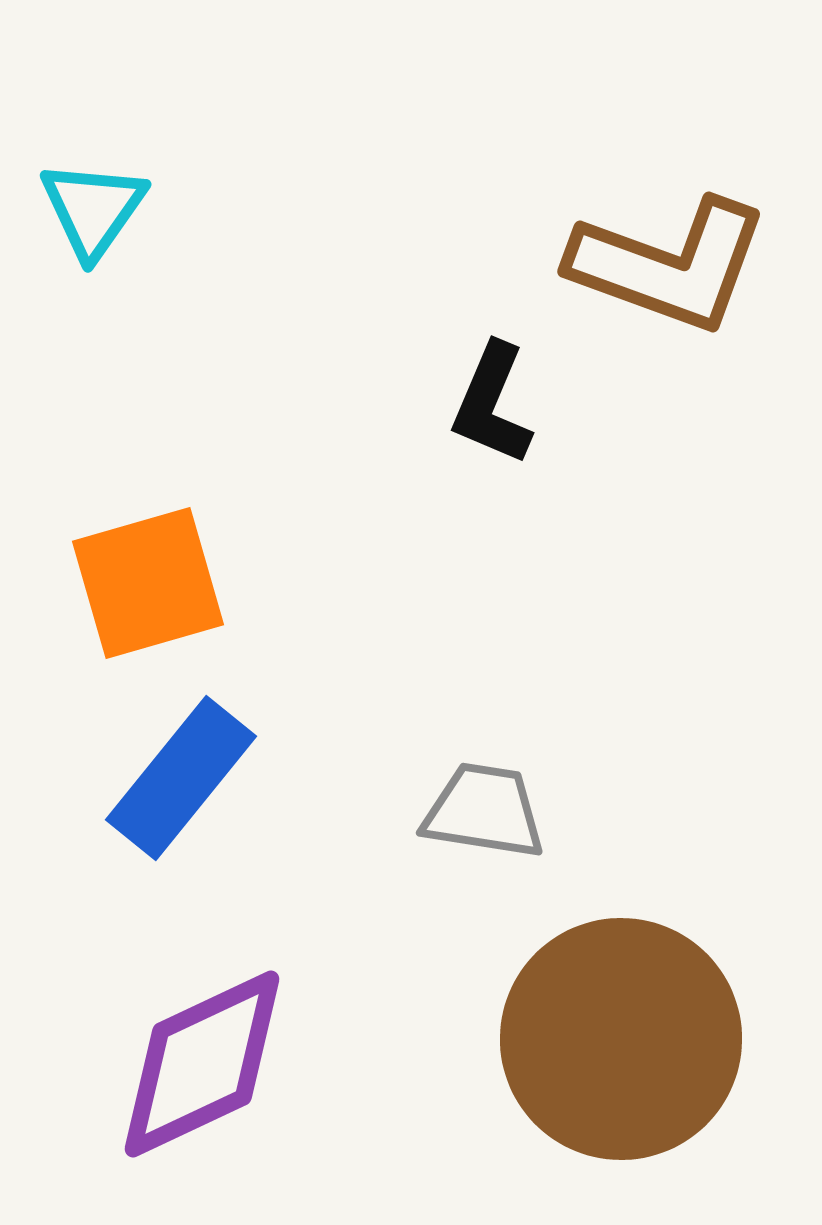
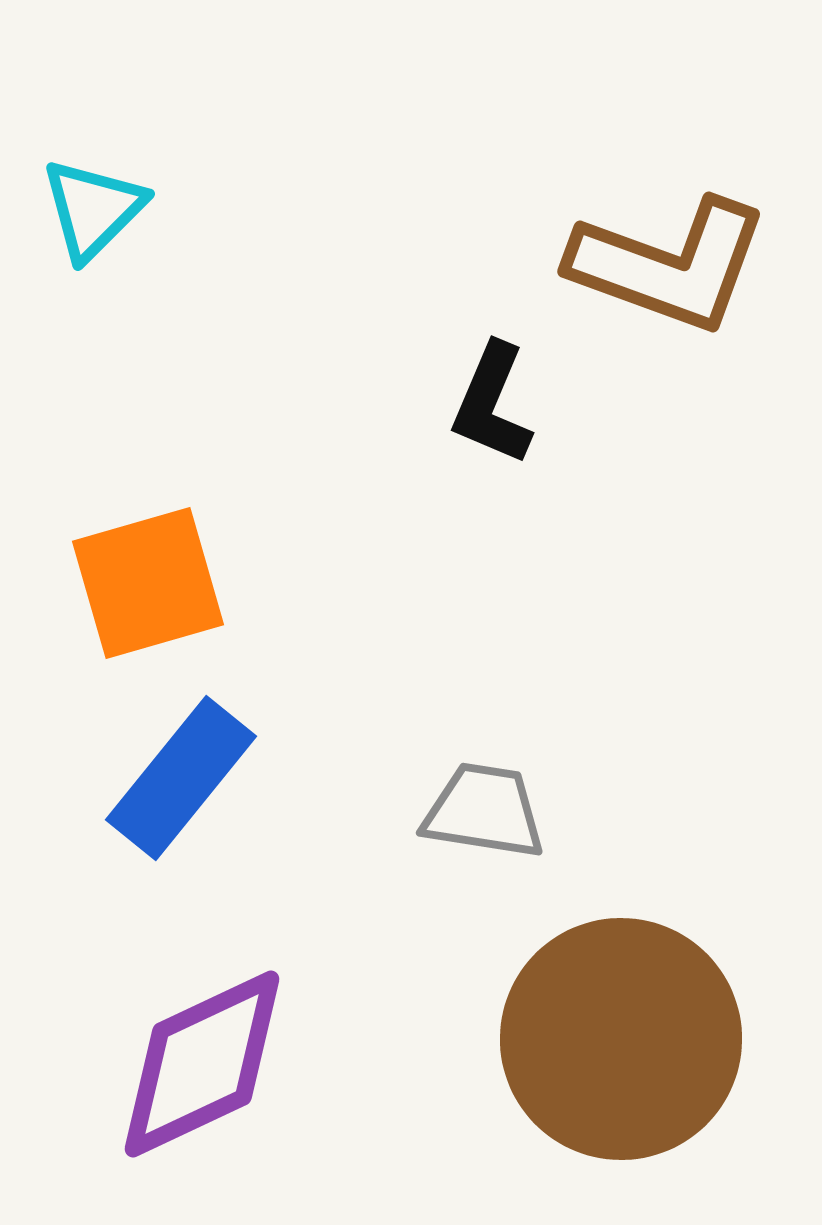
cyan triangle: rotated 10 degrees clockwise
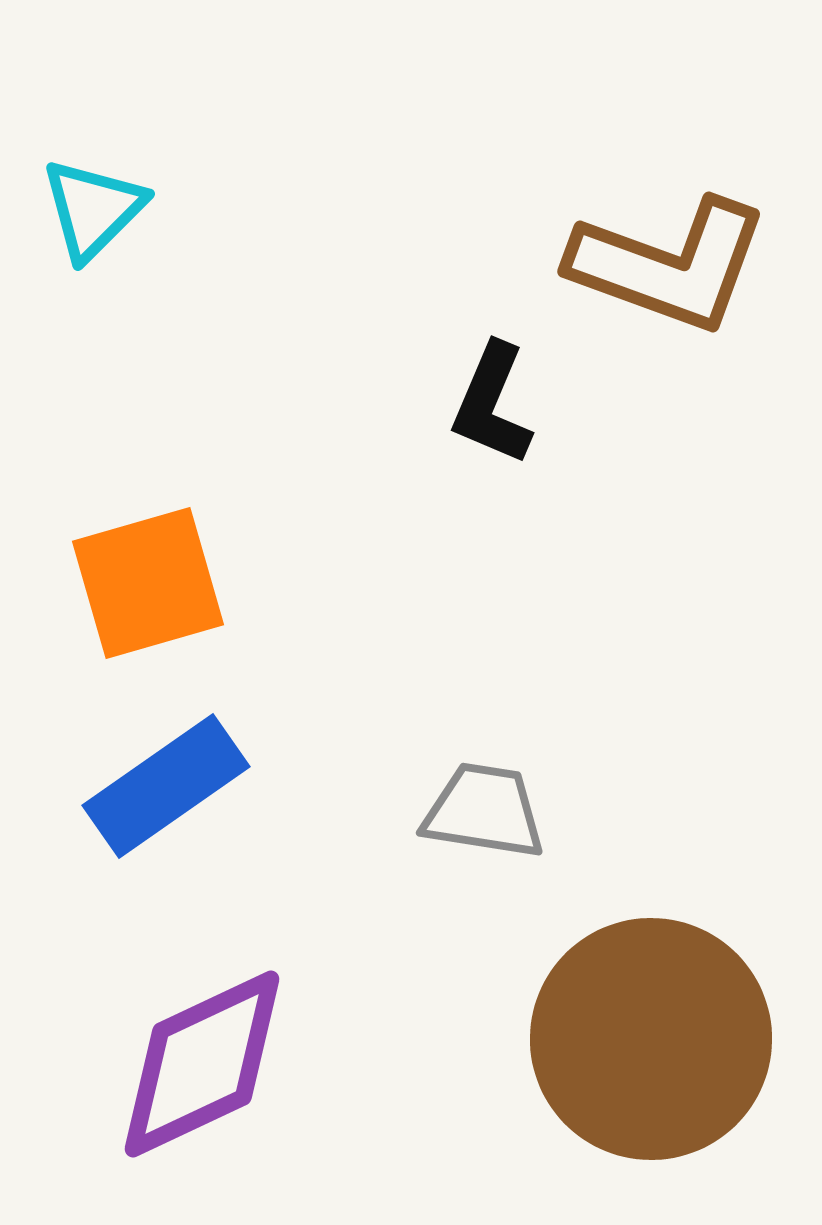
blue rectangle: moved 15 px left, 8 px down; rotated 16 degrees clockwise
brown circle: moved 30 px right
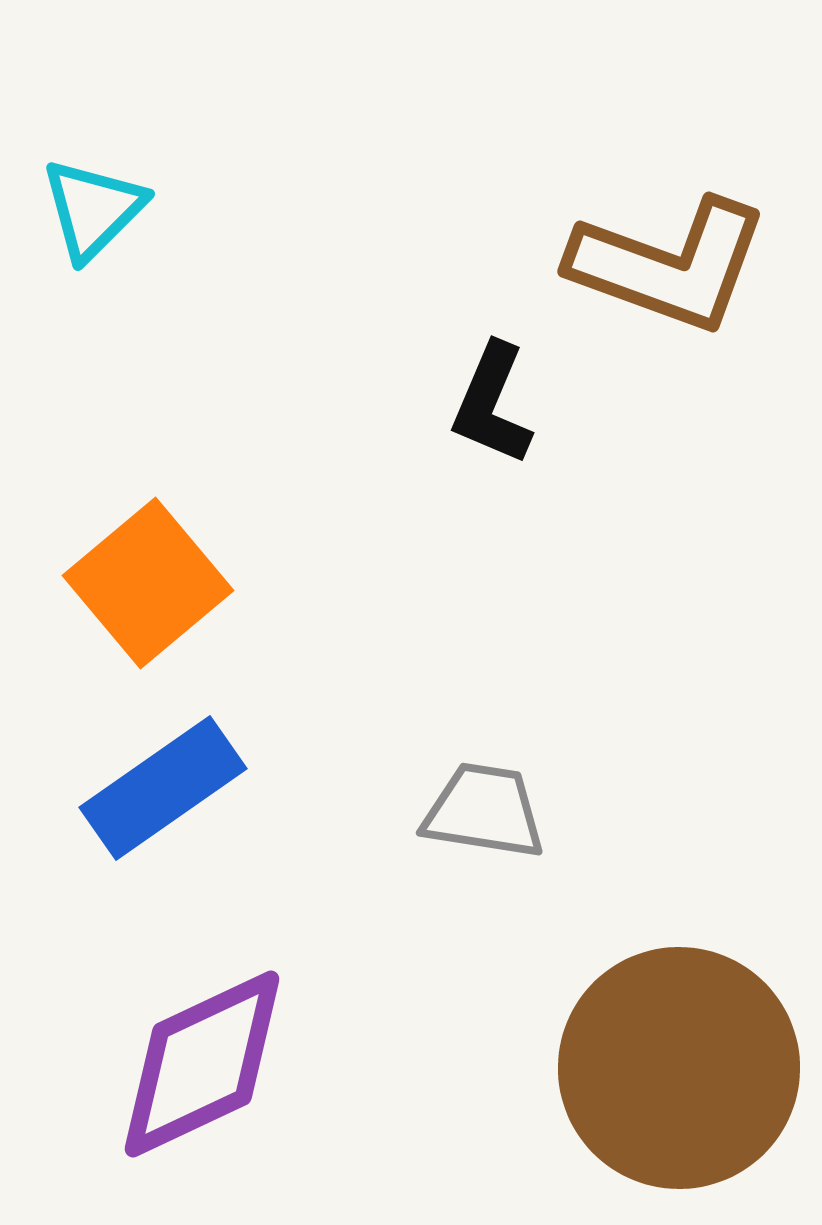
orange square: rotated 24 degrees counterclockwise
blue rectangle: moved 3 px left, 2 px down
brown circle: moved 28 px right, 29 px down
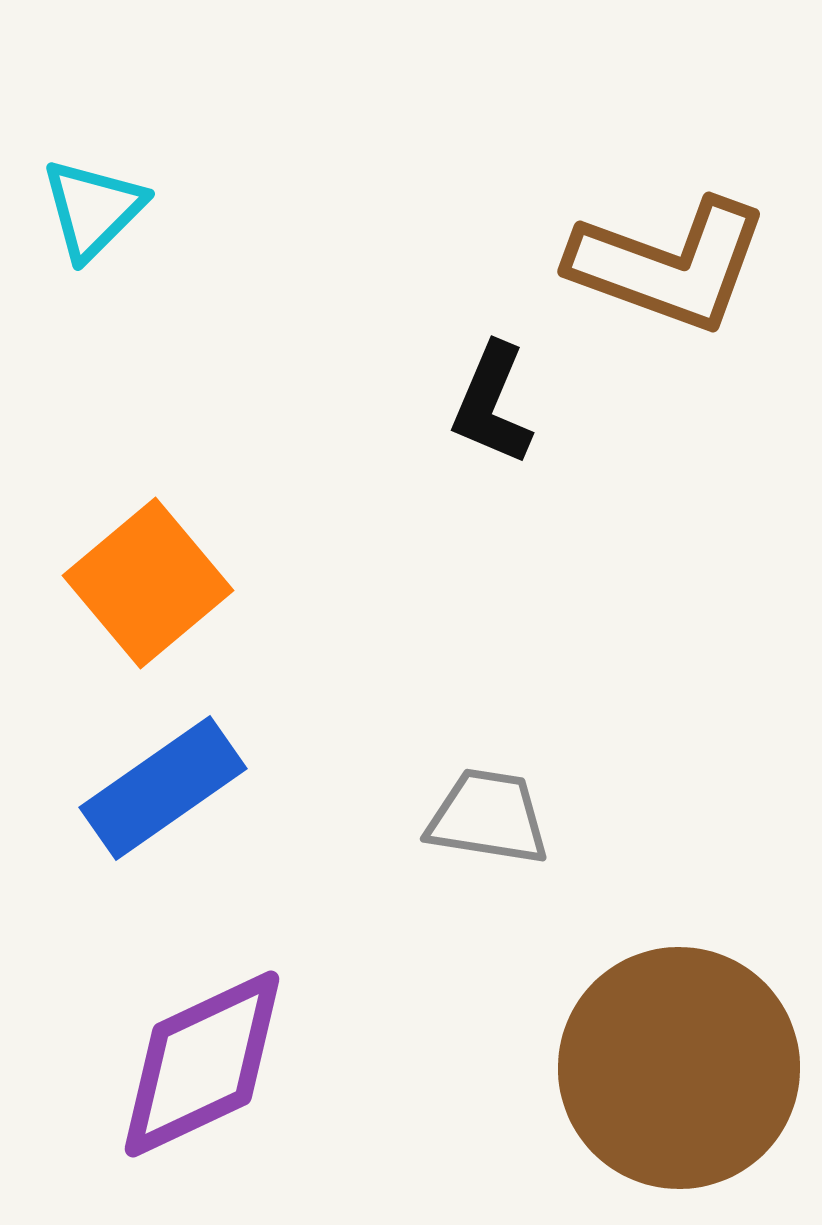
gray trapezoid: moved 4 px right, 6 px down
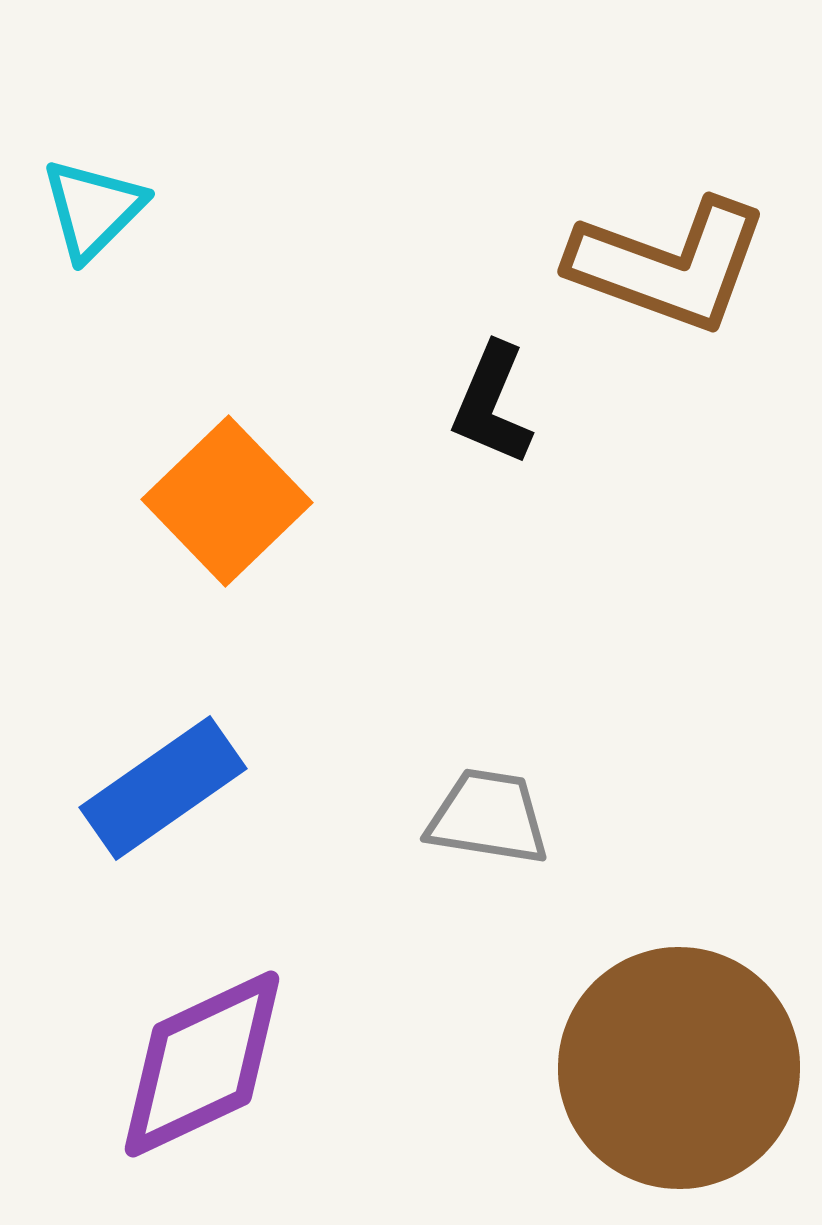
orange square: moved 79 px right, 82 px up; rotated 4 degrees counterclockwise
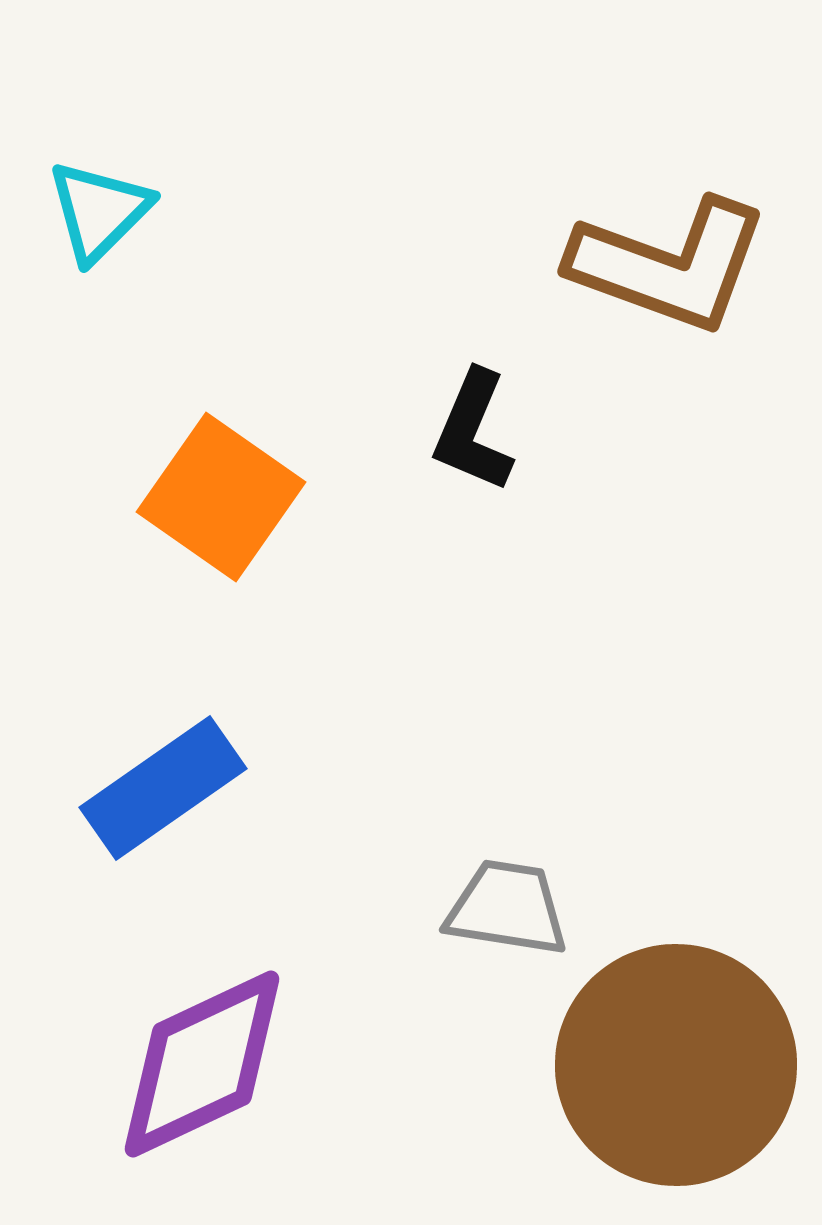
cyan triangle: moved 6 px right, 2 px down
black L-shape: moved 19 px left, 27 px down
orange square: moved 6 px left, 4 px up; rotated 11 degrees counterclockwise
gray trapezoid: moved 19 px right, 91 px down
brown circle: moved 3 px left, 3 px up
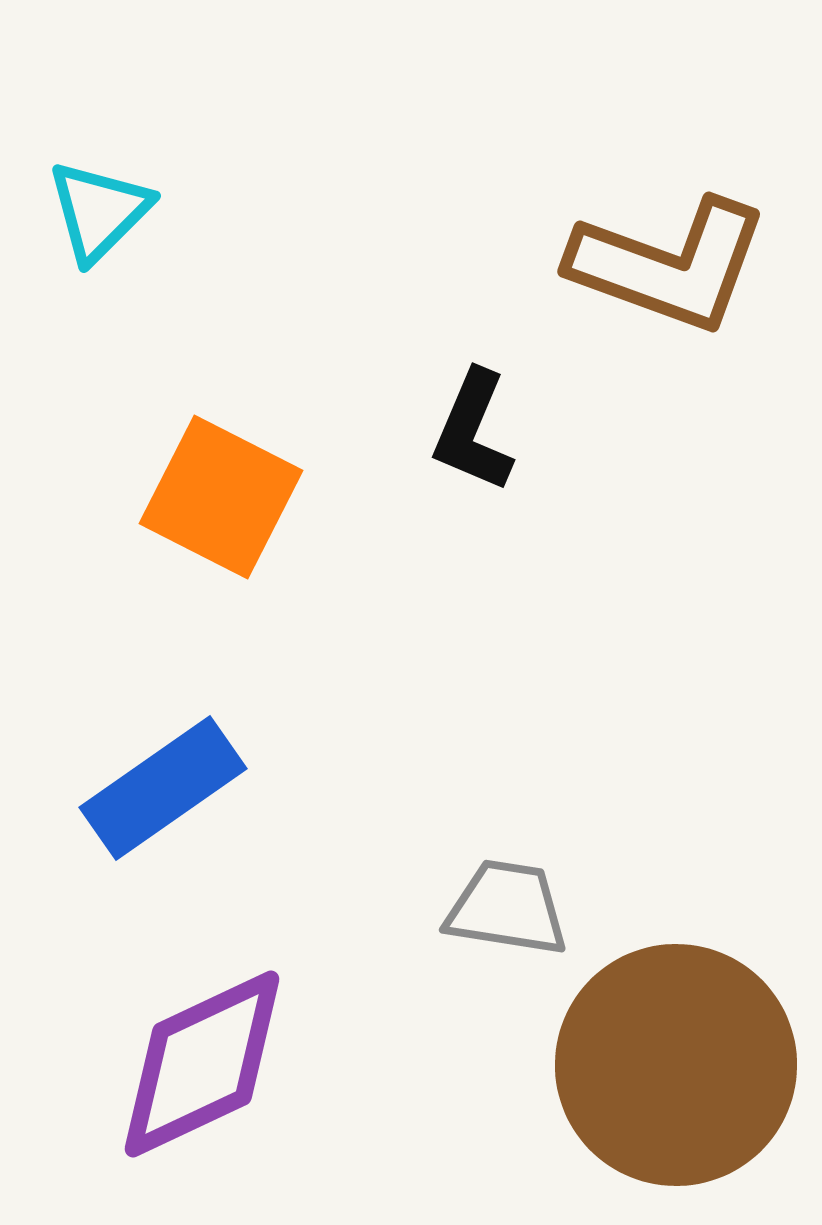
orange square: rotated 8 degrees counterclockwise
